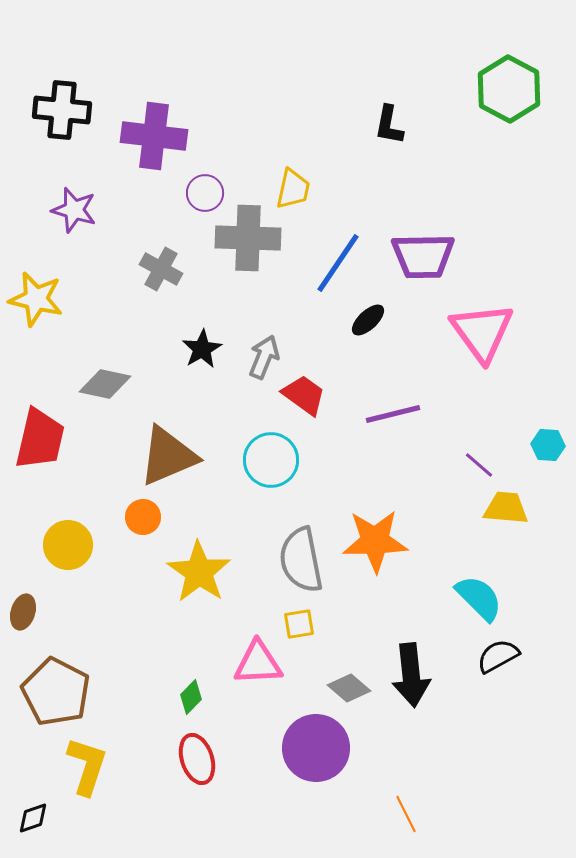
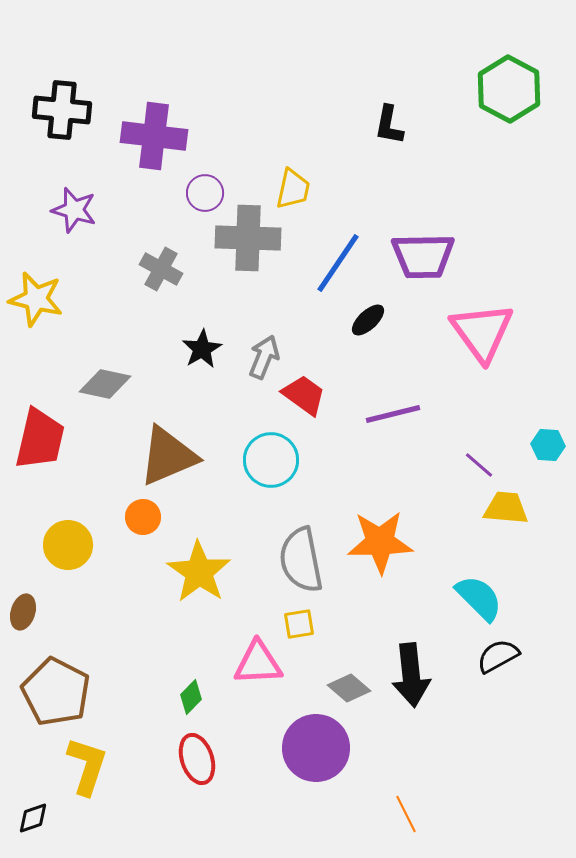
orange star at (375, 541): moved 5 px right, 1 px down
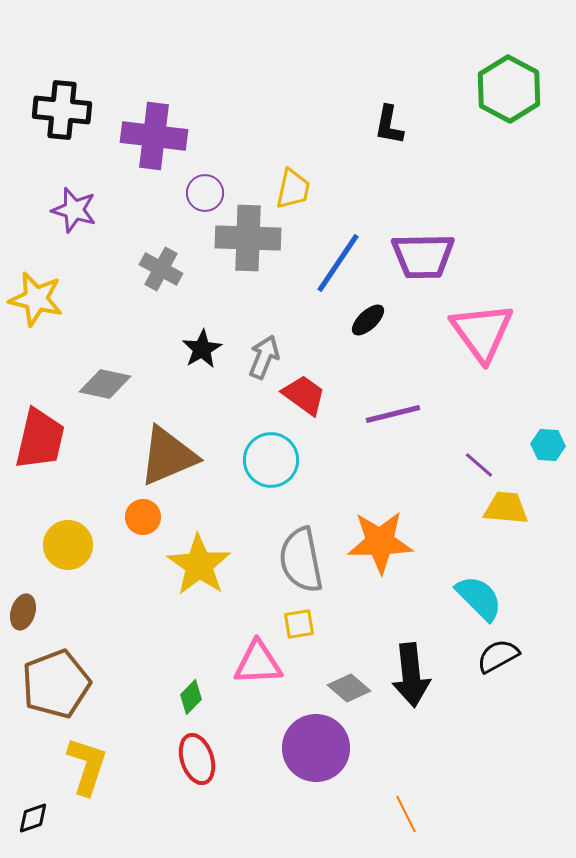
yellow star at (199, 572): moved 7 px up
brown pentagon at (56, 692): moved 8 px up; rotated 24 degrees clockwise
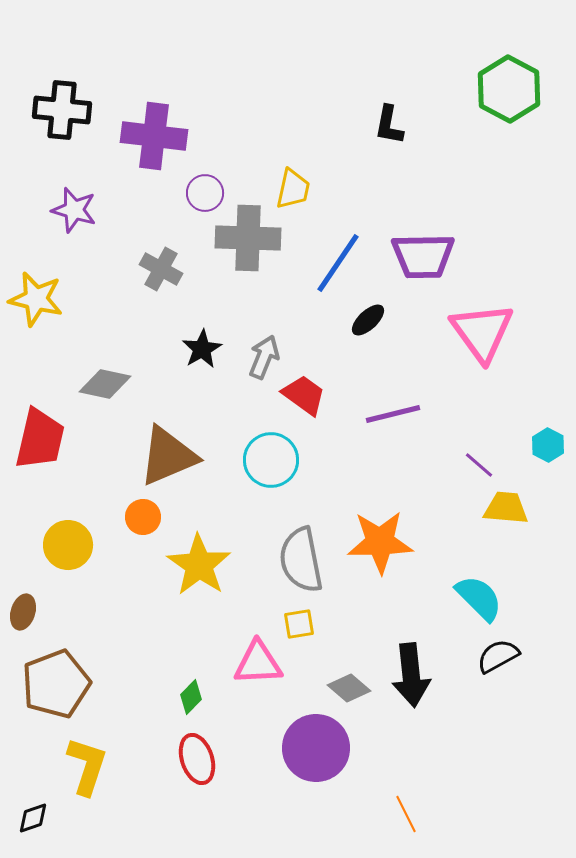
cyan hexagon at (548, 445): rotated 24 degrees clockwise
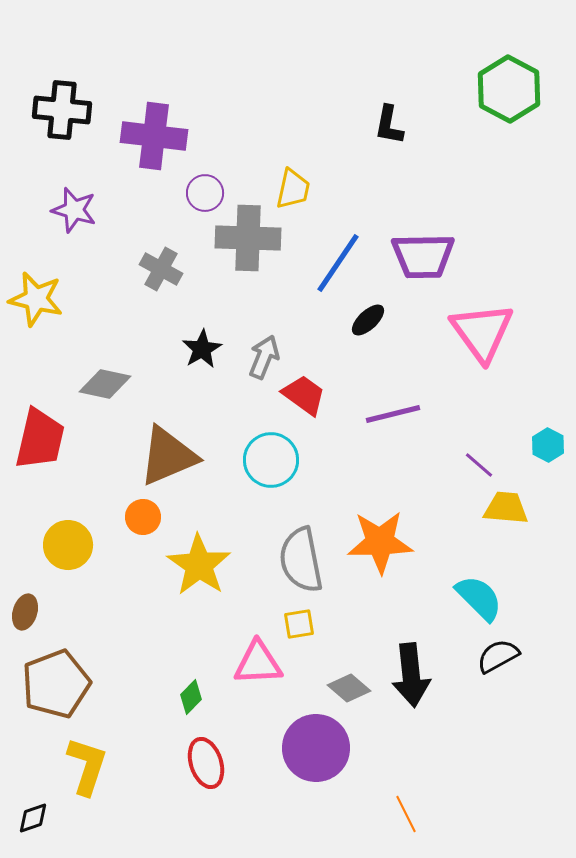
brown ellipse at (23, 612): moved 2 px right
red ellipse at (197, 759): moved 9 px right, 4 px down
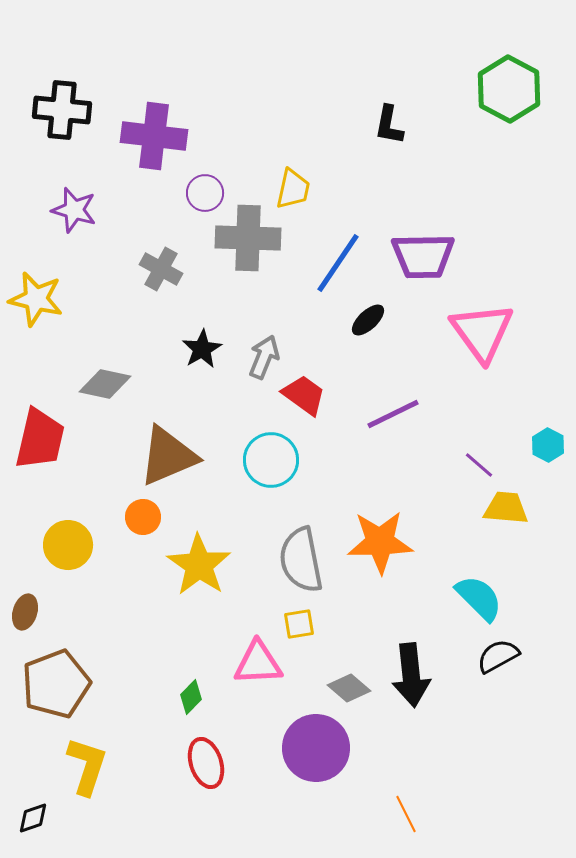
purple line at (393, 414): rotated 12 degrees counterclockwise
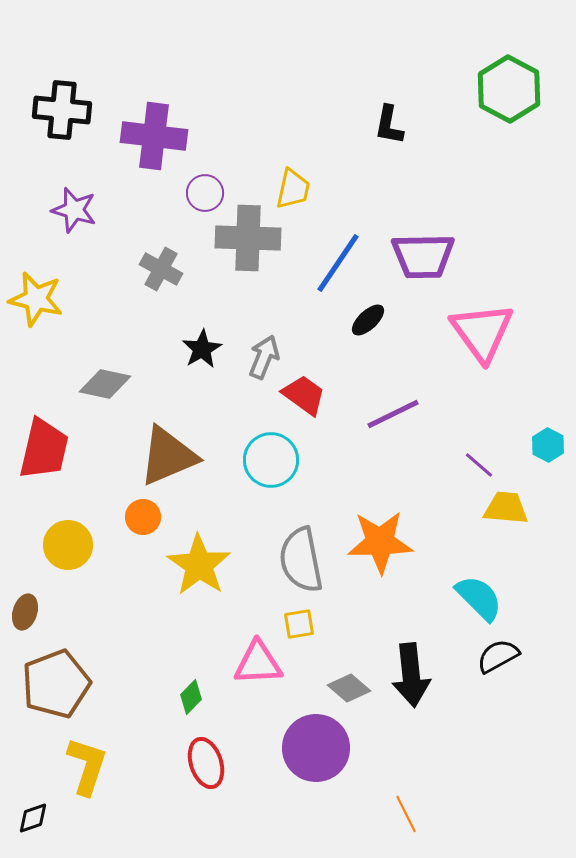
red trapezoid at (40, 439): moved 4 px right, 10 px down
